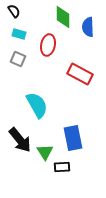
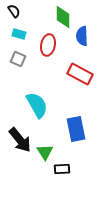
blue semicircle: moved 6 px left, 9 px down
blue rectangle: moved 3 px right, 9 px up
black rectangle: moved 2 px down
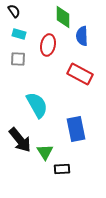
gray square: rotated 21 degrees counterclockwise
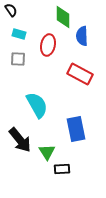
black semicircle: moved 3 px left, 1 px up
green triangle: moved 2 px right
